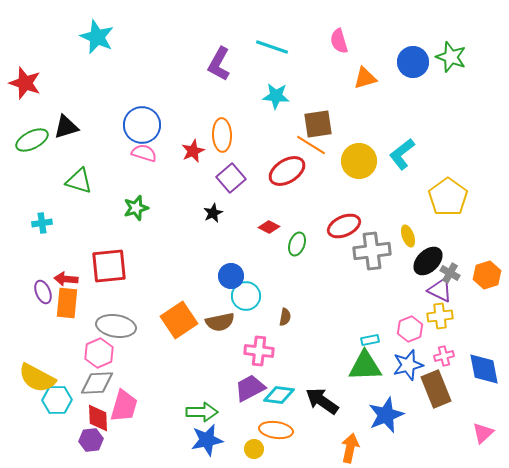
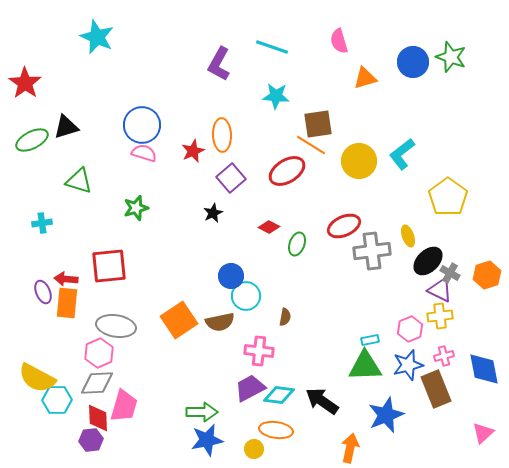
red star at (25, 83): rotated 16 degrees clockwise
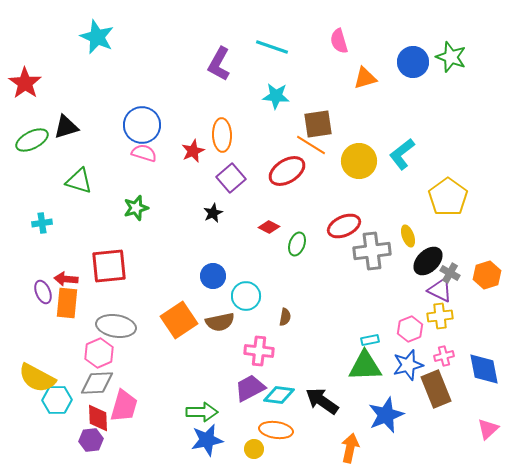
blue circle at (231, 276): moved 18 px left
pink triangle at (483, 433): moved 5 px right, 4 px up
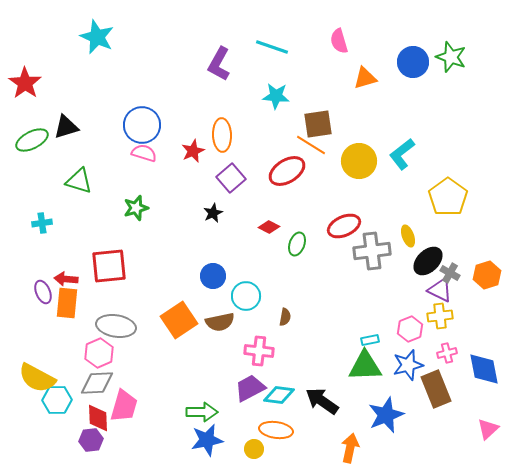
pink cross at (444, 356): moved 3 px right, 3 px up
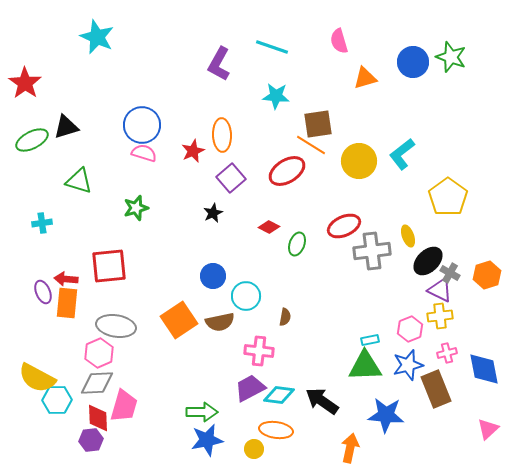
blue star at (386, 415): rotated 27 degrees clockwise
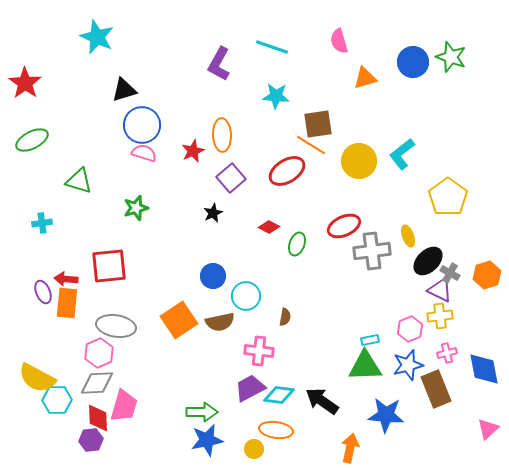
black triangle at (66, 127): moved 58 px right, 37 px up
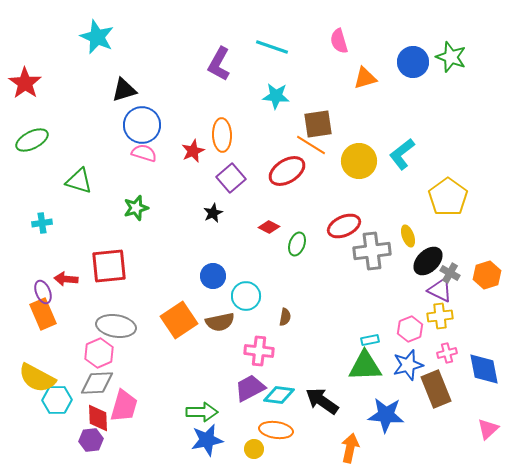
orange rectangle at (67, 303): moved 24 px left, 11 px down; rotated 28 degrees counterclockwise
